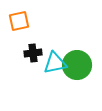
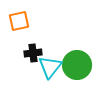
cyan triangle: moved 5 px left, 4 px down; rotated 40 degrees counterclockwise
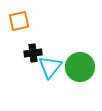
green circle: moved 3 px right, 2 px down
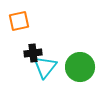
cyan triangle: moved 5 px left
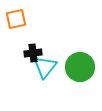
orange square: moved 3 px left, 2 px up
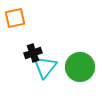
orange square: moved 1 px left, 1 px up
black cross: rotated 12 degrees counterclockwise
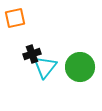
black cross: moved 1 px left, 1 px down
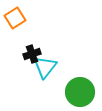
orange square: rotated 20 degrees counterclockwise
green circle: moved 25 px down
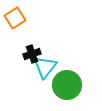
green circle: moved 13 px left, 7 px up
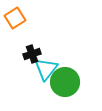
cyan triangle: moved 1 px right, 2 px down
green circle: moved 2 px left, 3 px up
